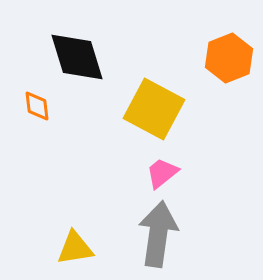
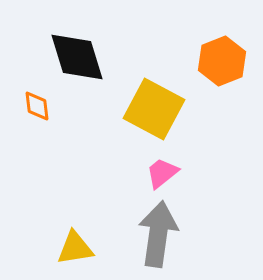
orange hexagon: moved 7 px left, 3 px down
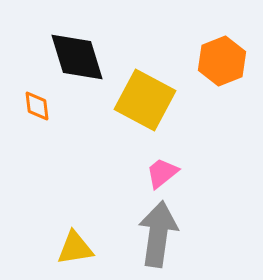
yellow square: moved 9 px left, 9 px up
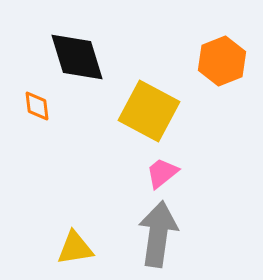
yellow square: moved 4 px right, 11 px down
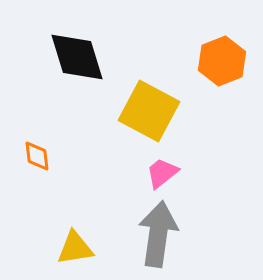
orange diamond: moved 50 px down
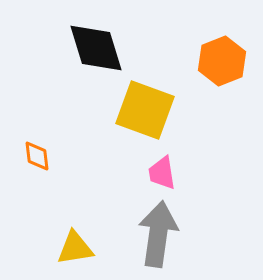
black diamond: moved 19 px right, 9 px up
yellow square: moved 4 px left, 1 px up; rotated 8 degrees counterclockwise
pink trapezoid: rotated 60 degrees counterclockwise
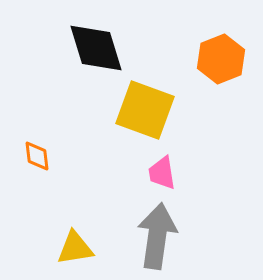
orange hexagon: moved 1 px left, 2 px up
gray arrow: moved 1 px left, 2 px down
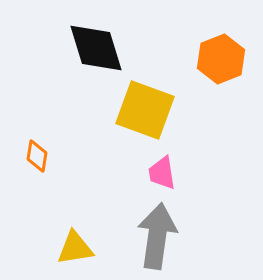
orange diamond: rotated 16 degrees clockwise
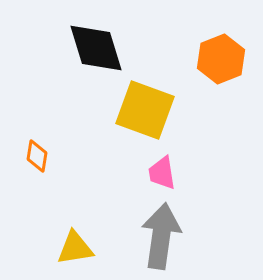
gray arrow: moved 4 px right
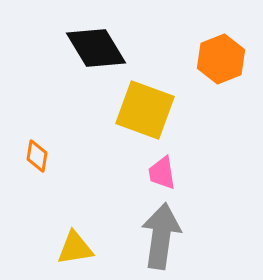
black diamond: rotated 14 degrees counterclockwise
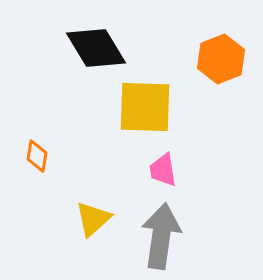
yellow square: moved 3 px up; rotated 18 degrees counterclockwise
pink trapezoid: moved 1 px right, 3 px up
yellow triangle: moved 18 px right, 29 px up; rotated 33 degrees counterclockwise
